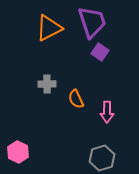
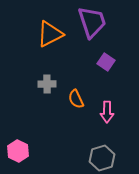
orange triangle: moved 1 px right, 6 px down
purple square: moved 6 px right, 10 px down
pink hexagon: moved 1 px up
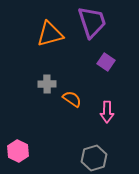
orange triangle: rotated 12 degrees clockwise
orange semicircle: moved 4 px left; rotated 150 degrees clockwise
gray hexagon: moved 8 px left
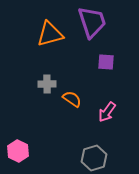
purple square: rotated 30 degrees counterclockwise
pink arrow: rotated 35 degrees clockwise
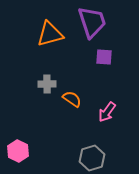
purple square: moved 2 px left, 5 px up
gray hexagon: moved 2 px left
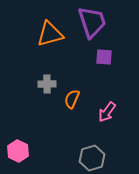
orange semicircle: rotated 102 degrees counterclockwise
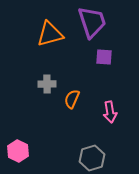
pink arrow: moved 3 px right; rotated 45 degrees counterclockwise
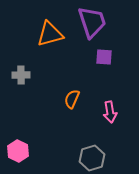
gray cross: moved 26 px left, 9 px up
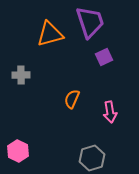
purple trapezoid: moved 2 px left
purple square: rotated 30 degrees counterclockwise
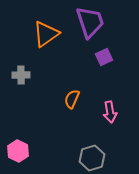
orange triangle: moved 4 px left; rotated 20 degrees counterclockwise
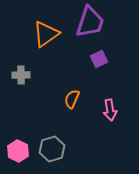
purple trapezoid: rotated 36 degrees clockwise
purple square: moved 5 px left, 2 px down
pink arrow: moved 2 px up
gray hexagon: moved 40 px left, 9 px up
